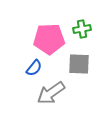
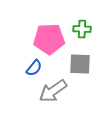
green cross: rotated 12 degrees clockwise
gray square: moved 1 px right
gray arrow: moved 2 px right, 2 px up
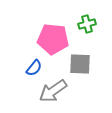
green cross: moved 5 px right, 5 px up; rotated 18 degrees counterclockwise
pink pentagon: moved 4 px right; rotated 8 degrees clockwise
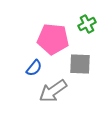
green cross: rotated 12 degrees counterclockwise
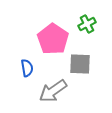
pink pentagon: rotated 28 degrees clockwise
blue semicircle: moved 7 px left; rotated 48 degrees counterclockwise
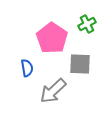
pink pentagon: moved 1 px left, 1 px up
gray arrow: rotated 8 degrees counterclockwise
